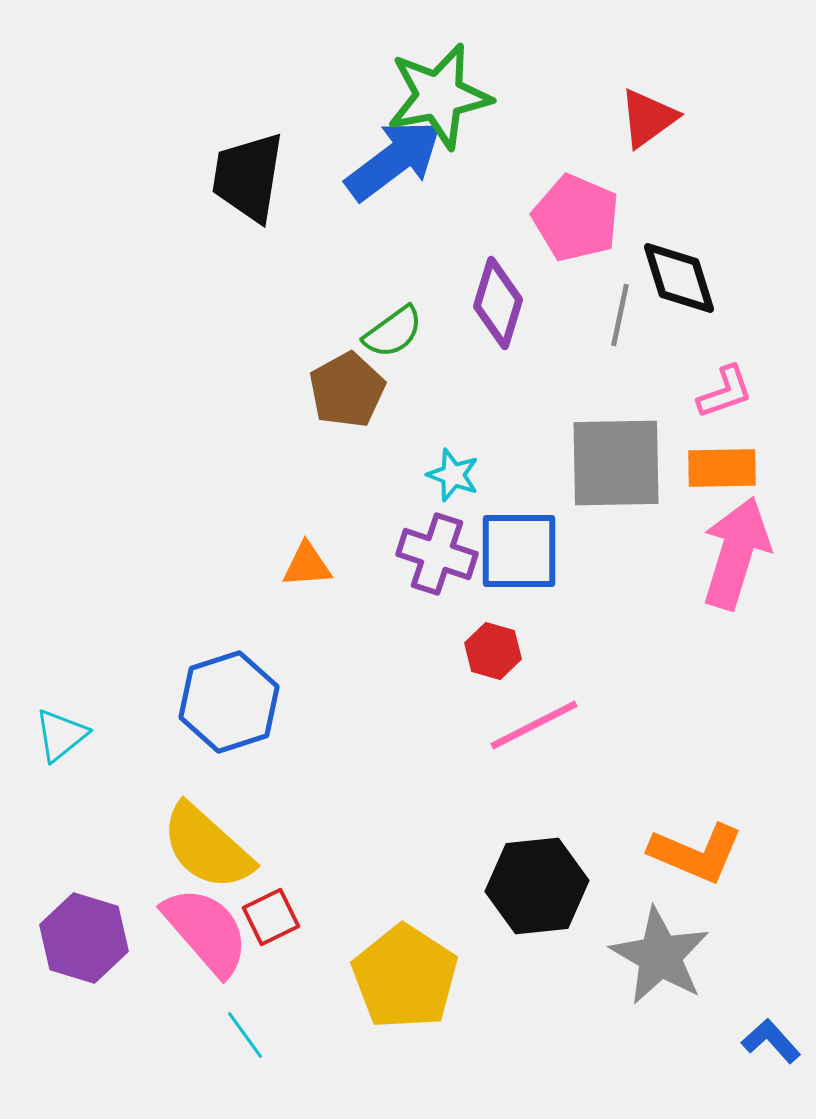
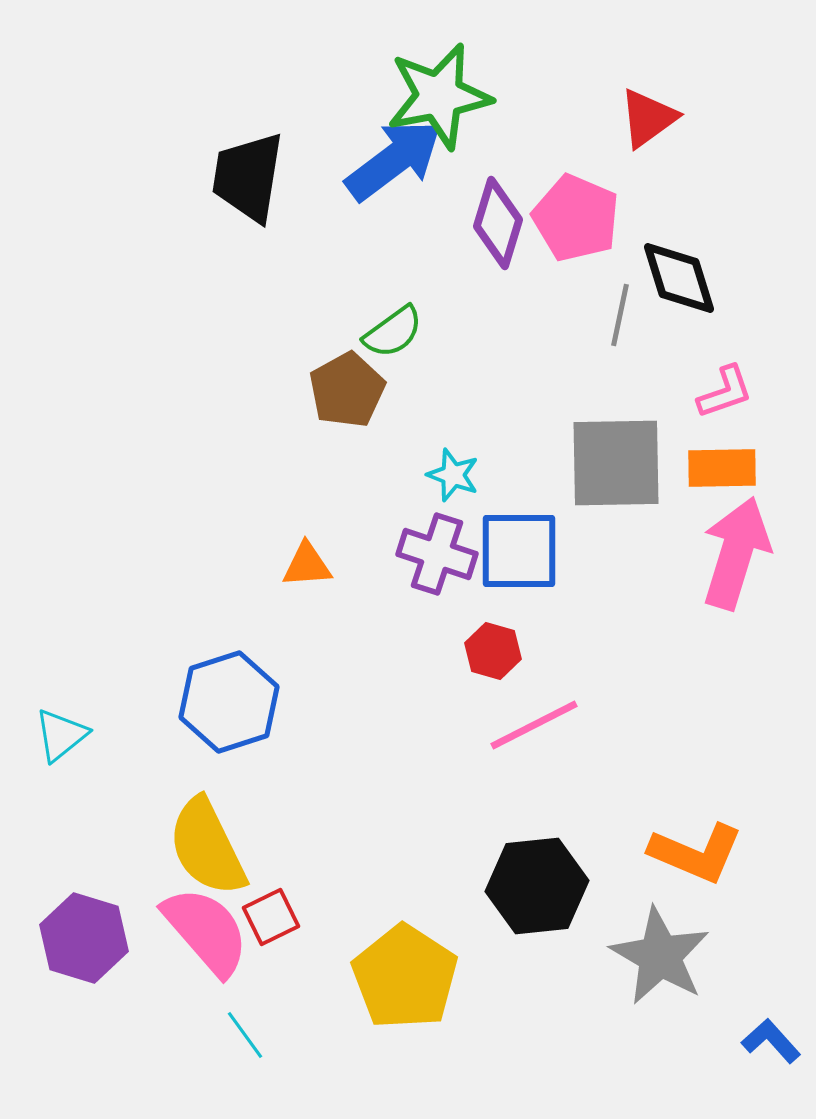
purple diamond: moved 80 px up
yellow semicircle: rotated 22 degrees clockwise
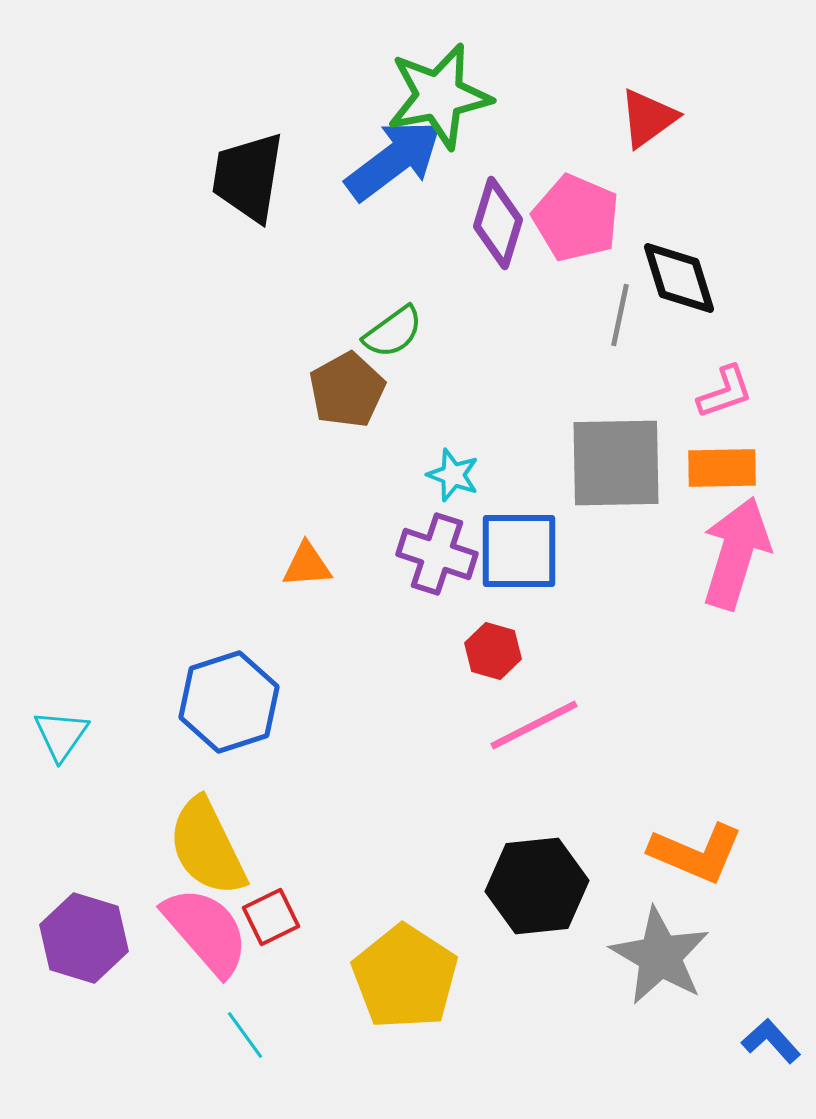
cyan triangle: rotated 16 degrees counterclockwise
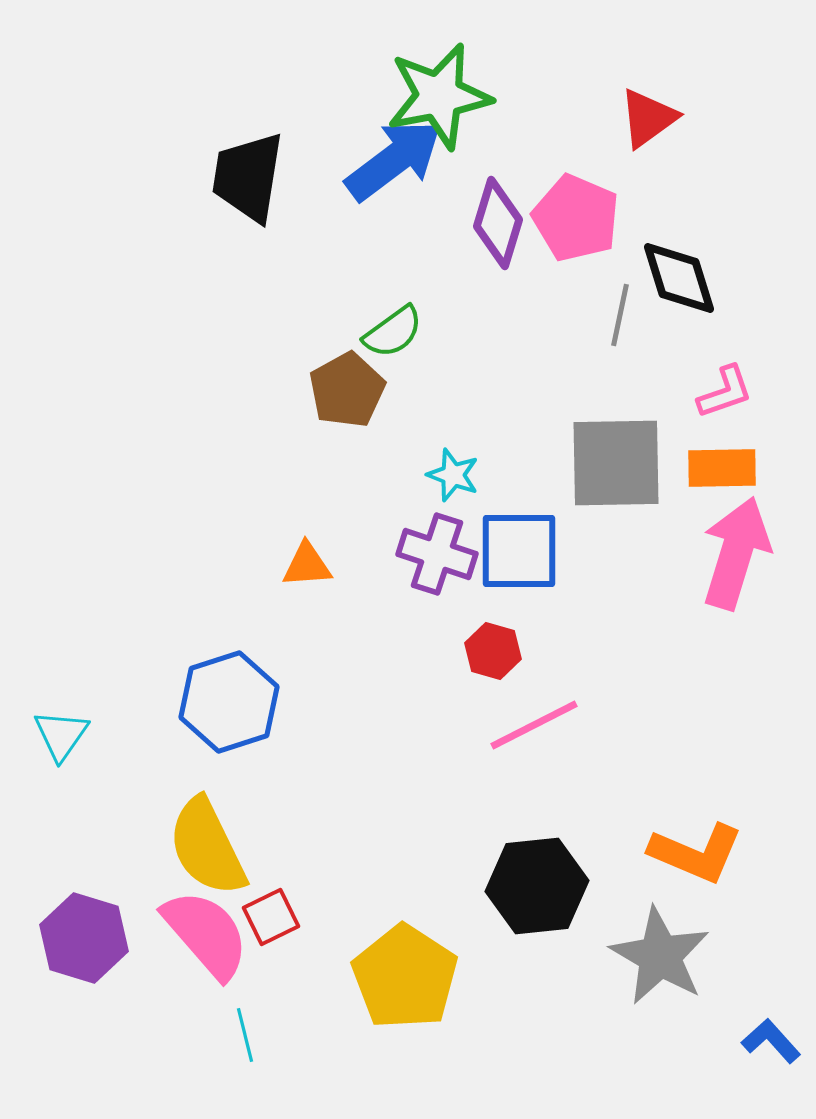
pink semicircle: moved 3 px down
cyan line: rotated 22 degrees clockwise
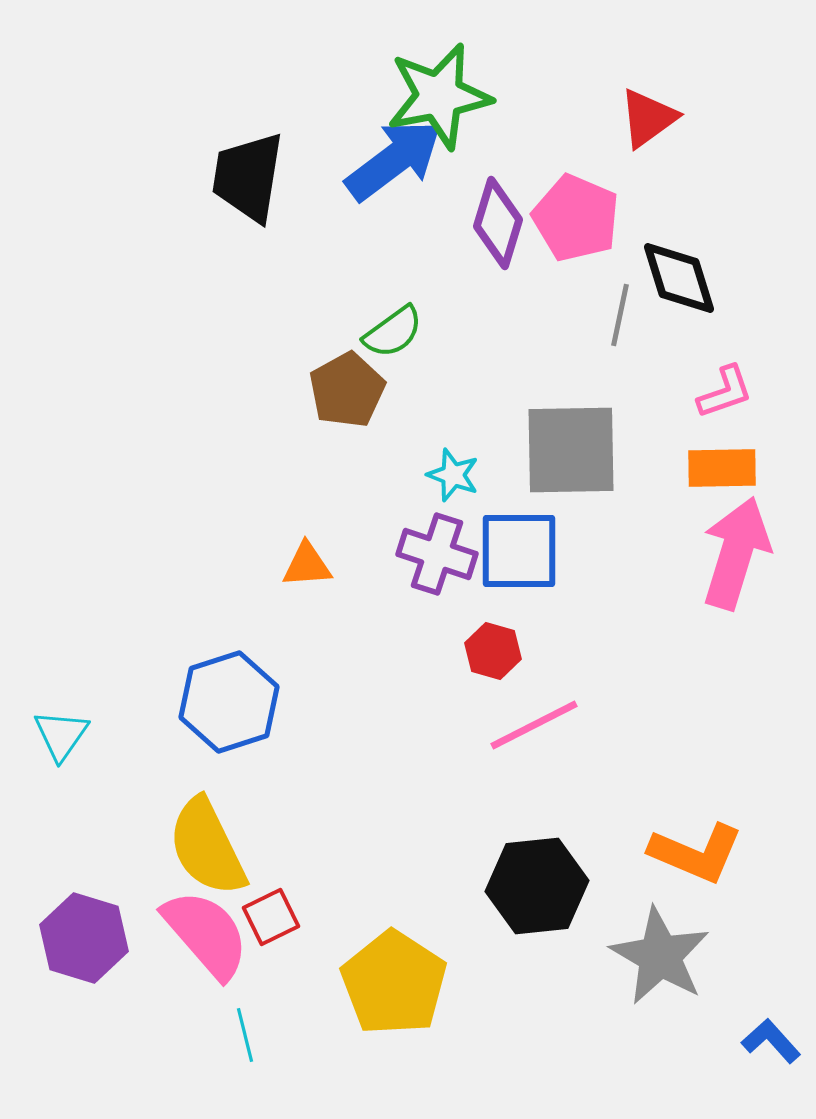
gray square: moved 45 px left, 13 px up
yellow pentagon: moved 11 px left, 6 px down
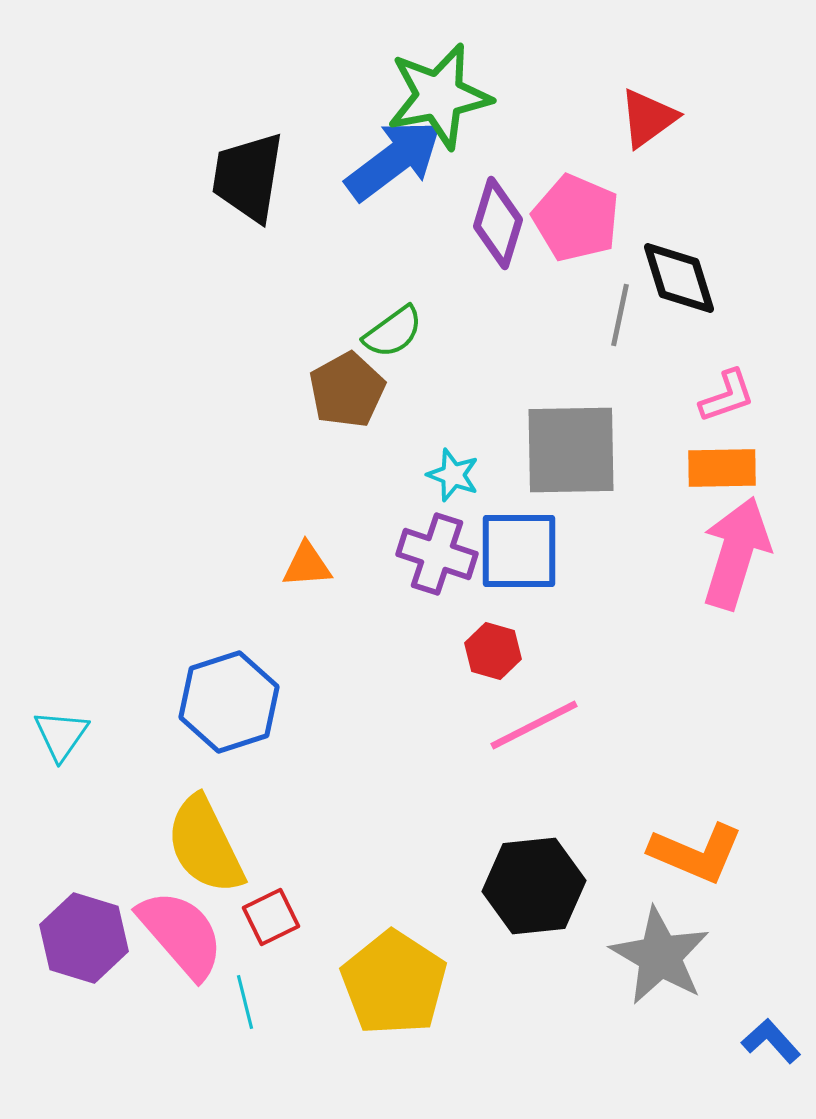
pink L-shape: moved 2 px right, 4 px down
yellow semicircle: moved 2 px left, 2 px up
black hexagon: moved 3 px left
pink semicircle: moved 25 px left
cyan line: moved 33 px up
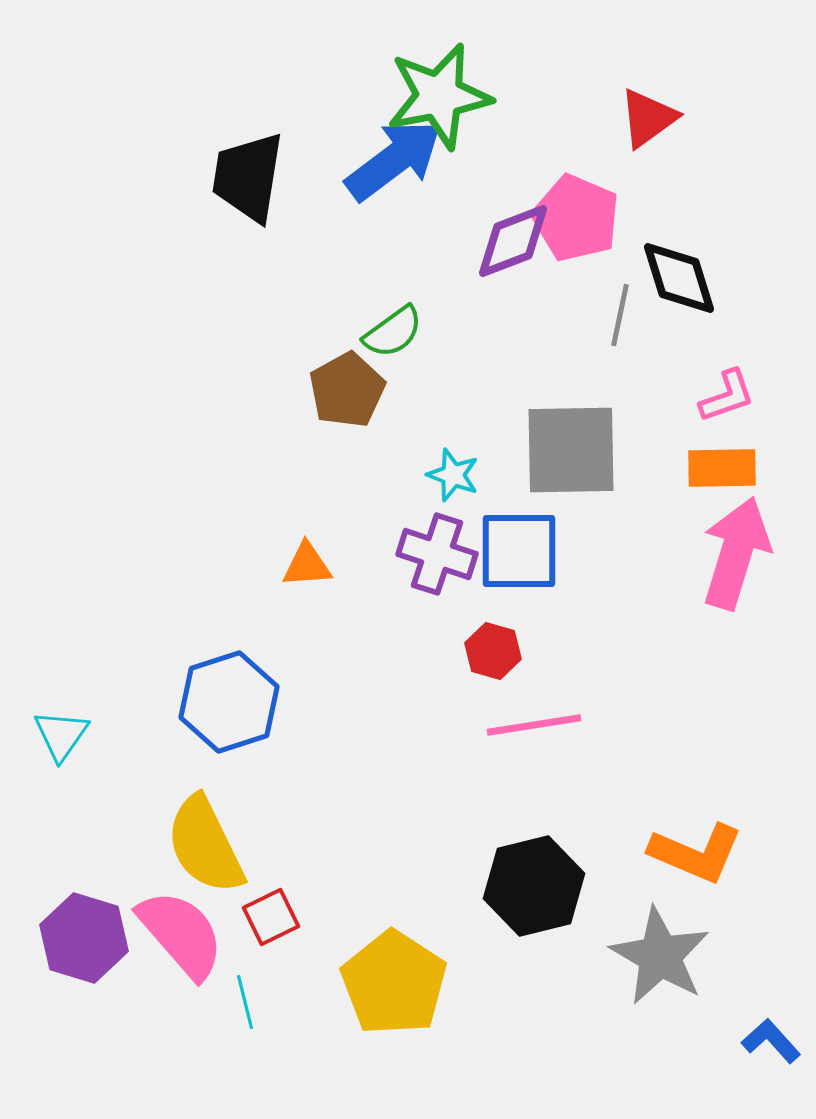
purple diamond: moved 15 px right, 18 px down; rotated 52 degrees clockwise
pink line: rotated 18 degrees clockwise
black hexagon: rotated 8 degrees counterclockwise
